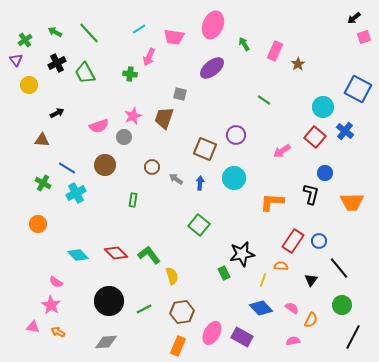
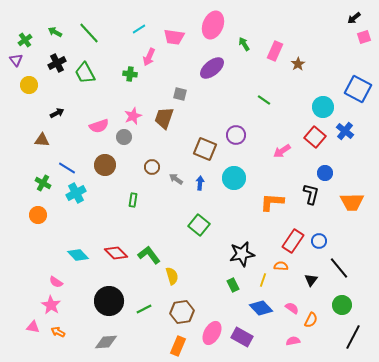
orange circle at (38, 224): moved 9 px up
green rectangle at (224, 273): moved 9 px right, 12 px down
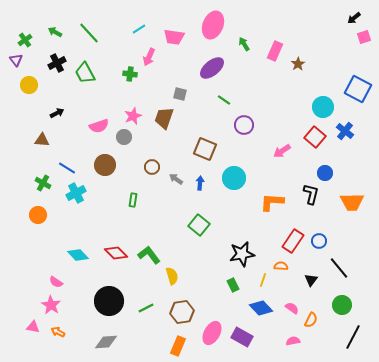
green line at (264, 100): moved 40 px left
purple circle at (236, 135): moved 8 px right, 10 px up
green line at (144, 309): moved 2 px right, 1 px up
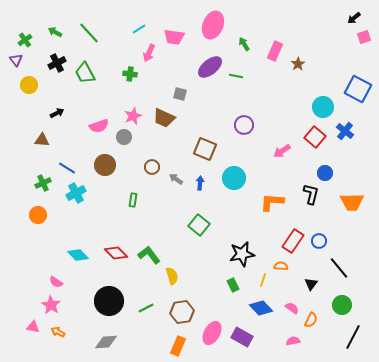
pink arrow at (149, 57): moved 4 px up
purple ellipse at (212, 68): moved 2 px left, 1 px up
green line at (224, 100): moved 12 px right, 24 px up; rotated 24 degrees counterclockwise
brown trapezoid at (164, 118): rotated 85 degrees counterclockwise
green cross at (43, 183): rotated 35 degrees clockwise
black triangle at (311, 280): moved 4 px down
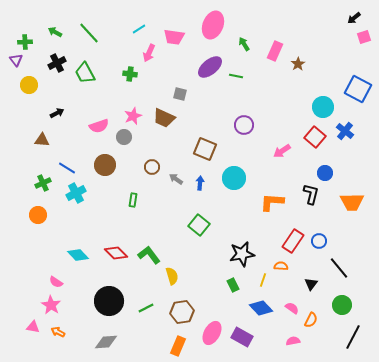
green cross at (25, 40): moved 2 px down; rotated 32 degrees clockwise
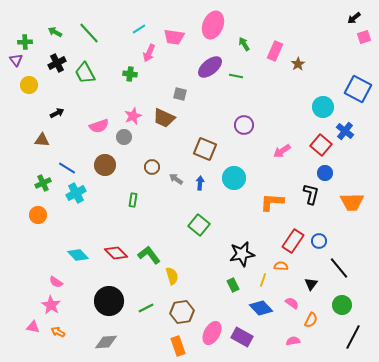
red square at (315, 137): moved 6 px right, 8 px down
pink semicircle at (292, 308): moved 5 px up
orange rectangle at (178, 346): rotated 42 degrees counterclockwise
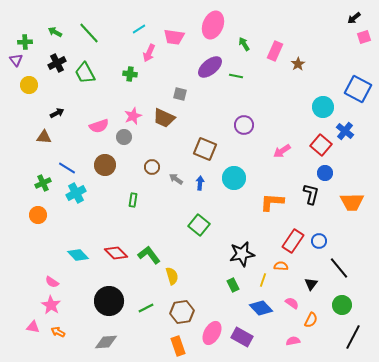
brown triangle at (42, 140): moved 2 px right, 3 px up
pink semicircle at (56, 282): moved 4 px left
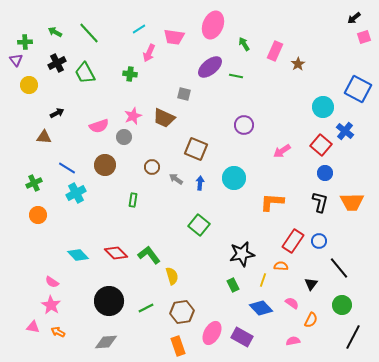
gray square at (180, 94): moved 4 px right
brown square at (205, 149): moved 9 px left
green cross at (43, 183): moved 9 px left
black L-shape at (311, 194): moved 9 px right, 8 px down
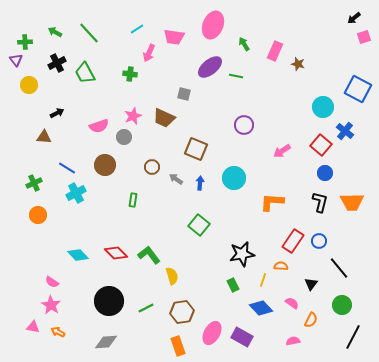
cyan line at (139, 29): moved 2 px left
brown star at (298, 64): rotated 24 degrees counterclockwise
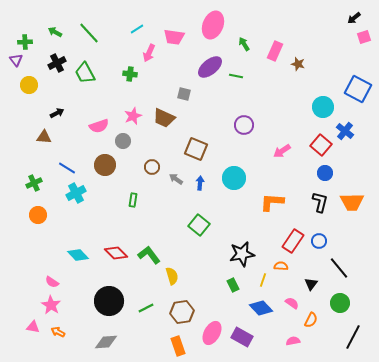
gray circle at (124, 137): moved 1 px left, 4 px down
green circle at (342, 305): moved 2 px left, 2 px up
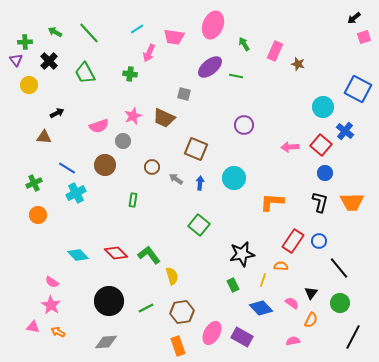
black cross at (57, 63): moved 8 px left, 2 px up; rotated 18 degrees counterclockwise
pink arrow at (282, 151): moved 8 px right, 4 px up; rotated 30 degrees clockwise
black triangle at (311, 284): moved 9 px down
